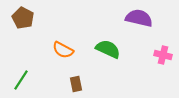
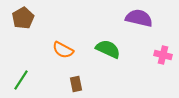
brown pentagon: rotated 15 degrees clockwise
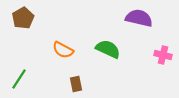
green line: moved 2 px left, 1 px up
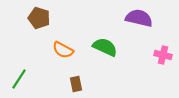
brown pentagon: moved 16 px right; rotated 25 degrees counterclockwise
green semicircle: moved 3 px left, 2 px up
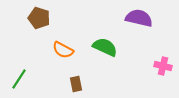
pink cross: moved 11 px down
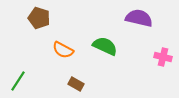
green semicircle: moved 1 px up
pink cross: moved 9 px up
green line: moved 1 px left, 2 px down
brown rectangle: rotated 49 degrees counterclockwise
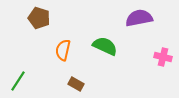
purple semicircle: rotated 24 degrees counterclockwise
orange semicircle: rotated 75 degrees clockwise
